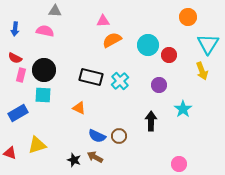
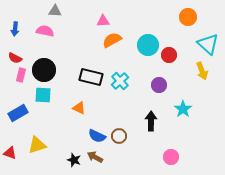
cyan triangle: rotated 20 degrees counterclockwise
pink circle: moved 8 px left, 7 px up
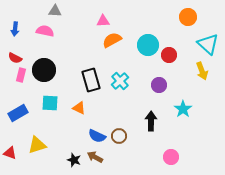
black rectangle: moved 3 px down; rotated 60 degrees clockwise
cyan square: moved 7 px right, 8 px down
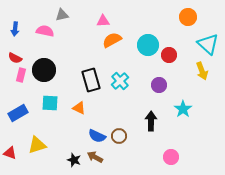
gray triangle: moved 7 px right, 4 px down; rotated 16 degrees counterclockwise
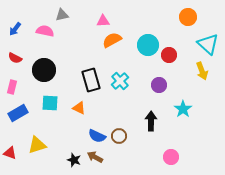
blue arrow: rotated 32 degrees clockwise
pink rectangle: moved 9 px left, 12 px down
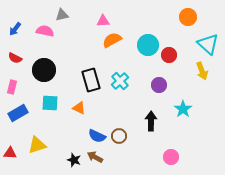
red triangle: rotated 16 degrees counterclockwise
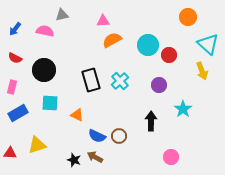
orange triangle: moved 2 px left, 7 px down
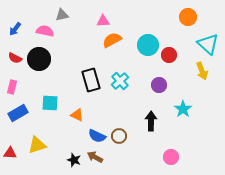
black circle: moved 5 px left, 11 px up
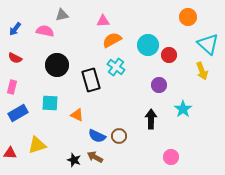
black circle: moved 18 px right, 6 px down
cyan cross: moved 4 px left, 14 px up; rotated 12 degrees counterclockwise
black arrow: moved 2 px up
